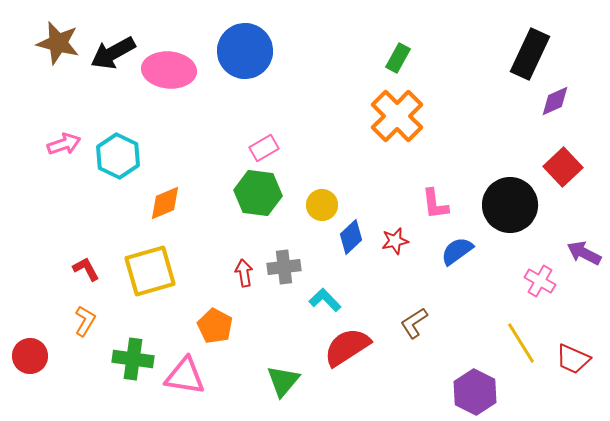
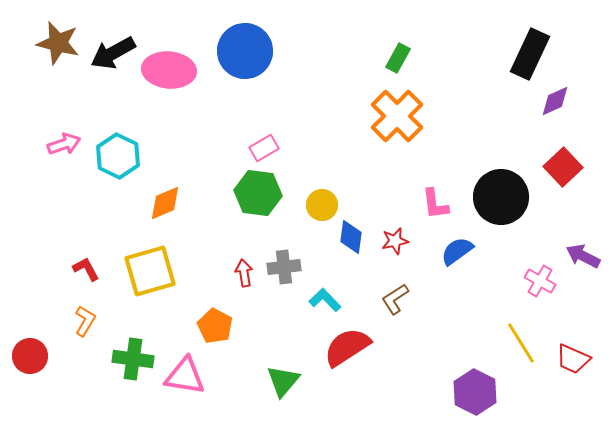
black circle: moved 9 px left, 8 px up
blue diamond: rotated 40 degrees counterclockwise
purple arrow: moved 1 px left, 3 px down
brown L-shape: moved 19 px left, 24 px up
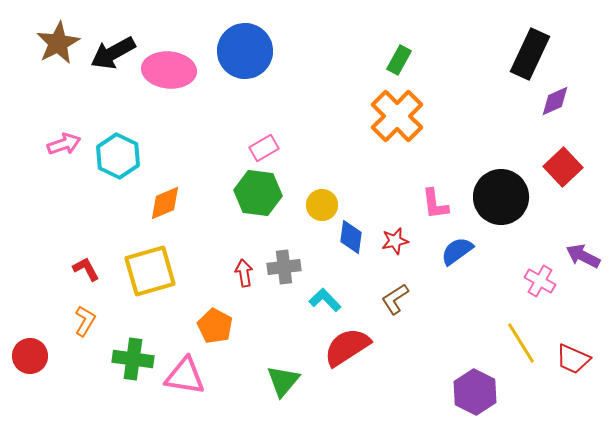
brown star: rotated 30 degrees clockwise
green rectangle: moved 1 px right, 2 px down
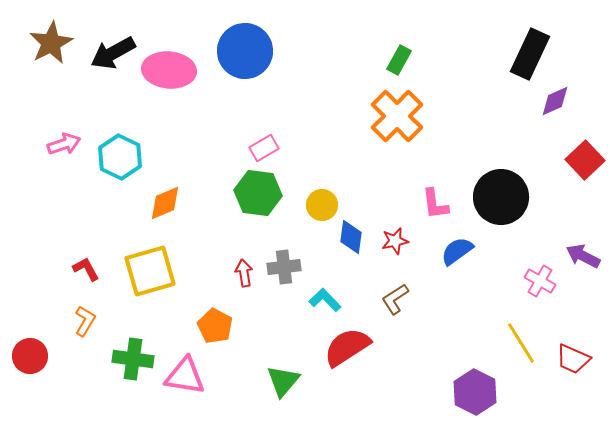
brown star: moved 7 px left
cyan hexagon: moved 2 px right, 1 px down
red square: moved 22 px right, 7 px up
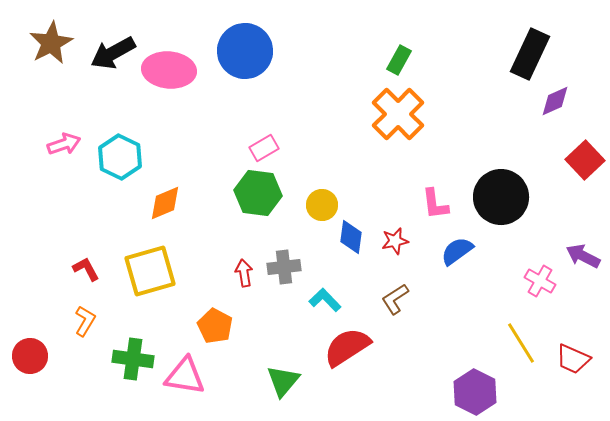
orange cross: moved 1 px right, 2 px up
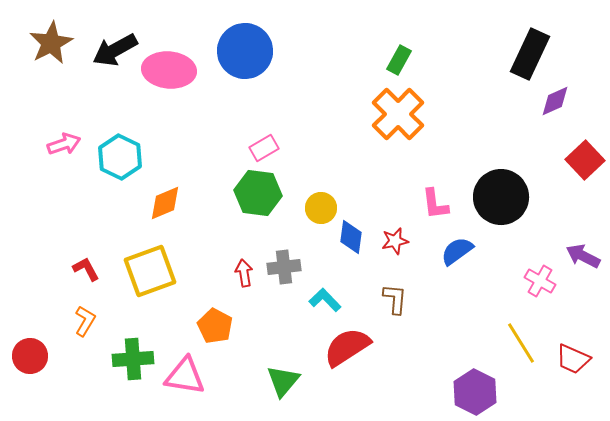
black arrow: moved 2 px right, 3 px up
yellow circle: moved 1 px left, 3 px down
yellow square: rotated 4 degrees counterclockwise
brown L-shape: rotated 128 degrees clockwise
green cross: rotated 12 degrees counterclockwise
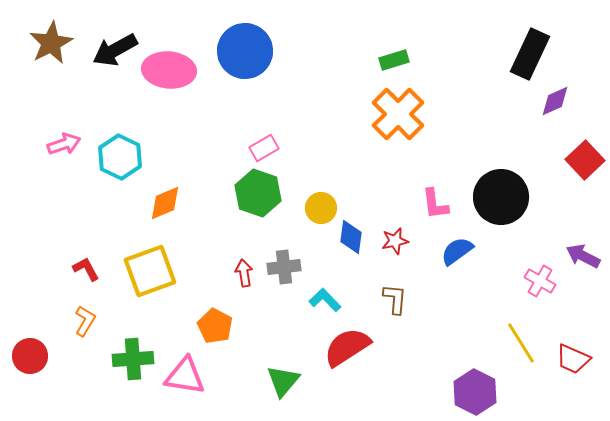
green rectangle: moved 5 px left; rotated 44 degrees clockwise
green hexagon: rotated 12 degrees clockwise
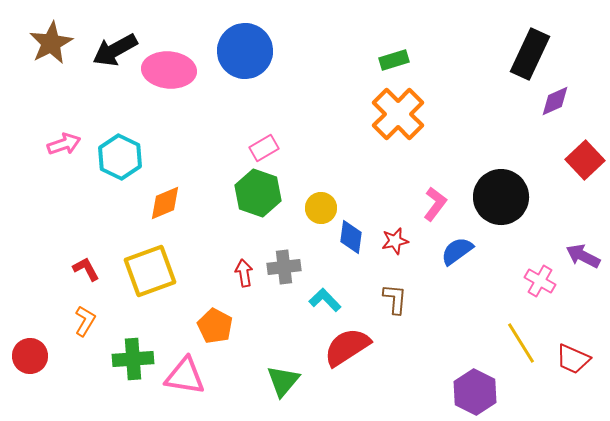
pink L-shape: rotated 136 degrees counterclockwise
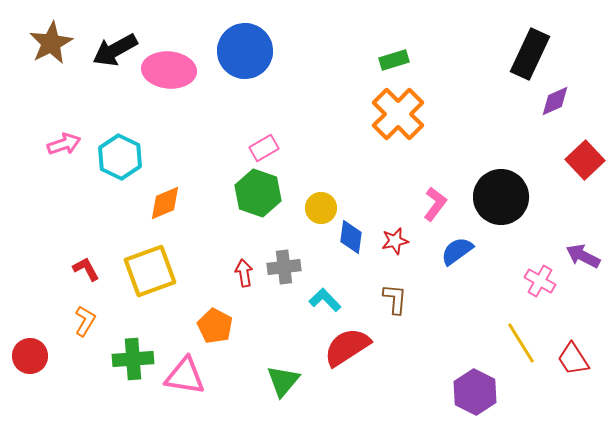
red trapezoid: rotated 33 degrees clockwise
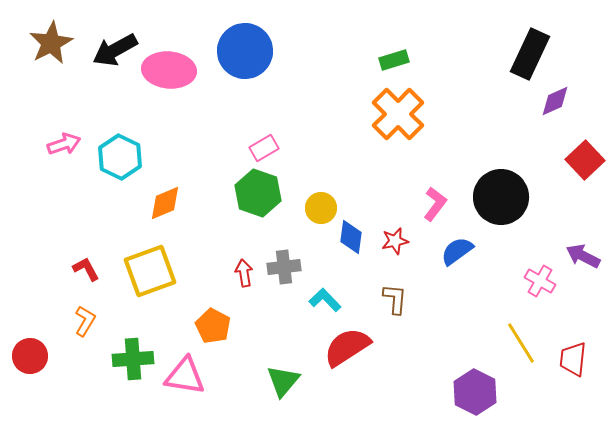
orange pentagon: moved 2 px left
red trapezoid: rotated 39 degrees clockwise
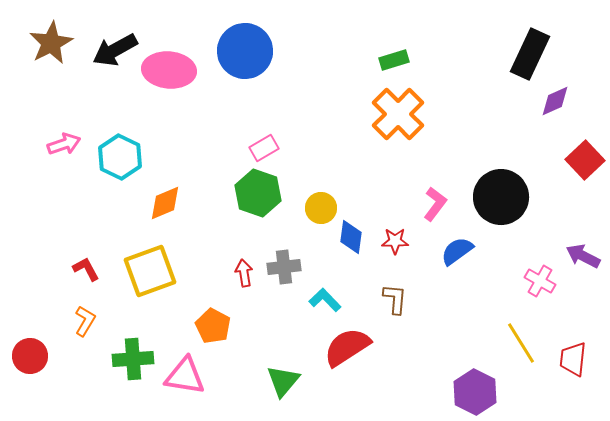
red star: rotated 12 degrees clockwise
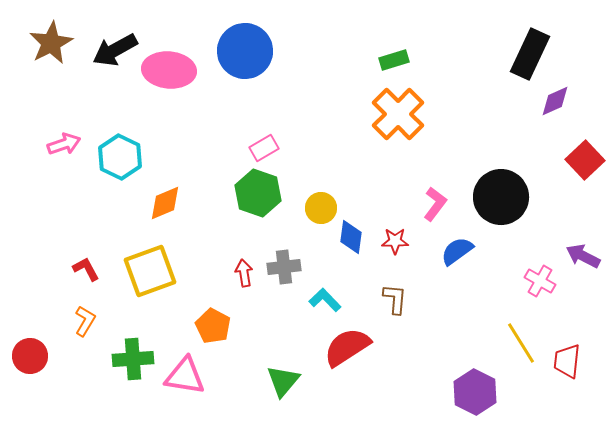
red trapezoid: moved 6 px left, 2 px down
